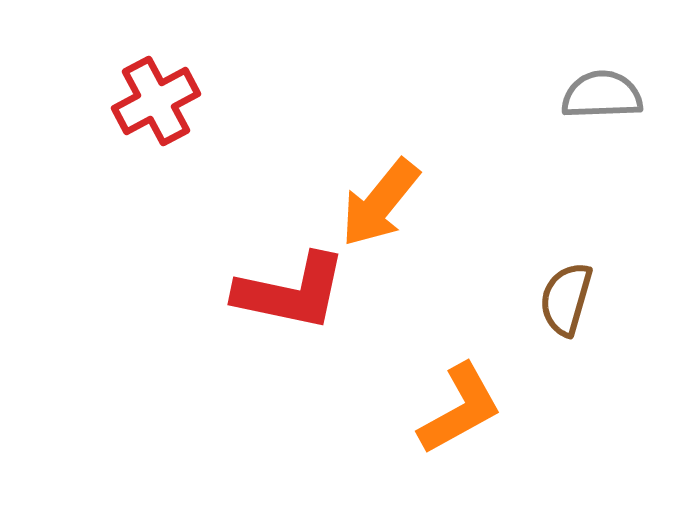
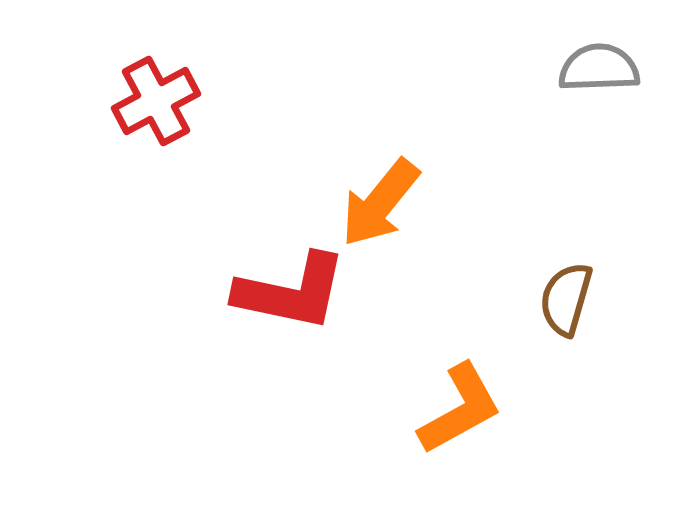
gray semicircle: moved 3 px left, 27 px up
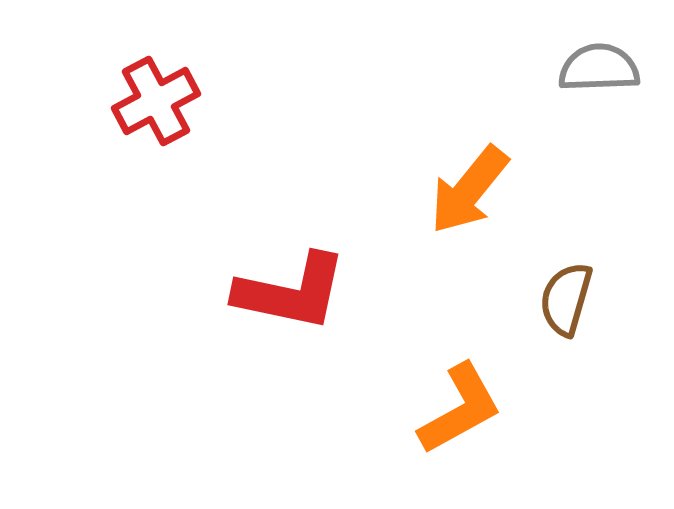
orange arrow: moved 89 px right, 13 px up
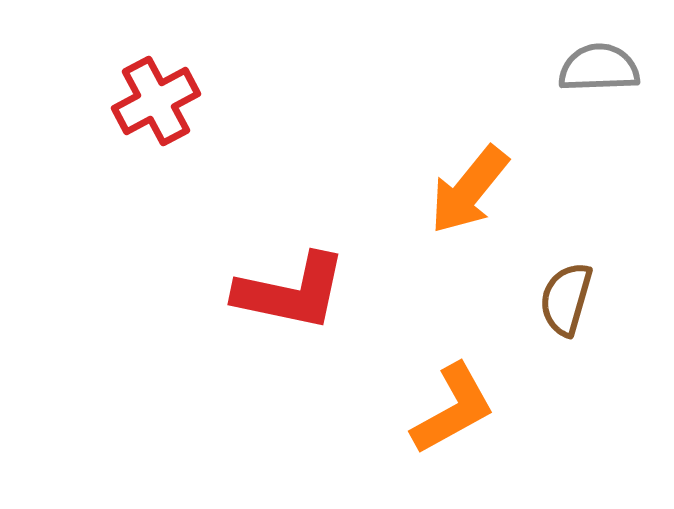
orange L-shape: moved 7 px left
